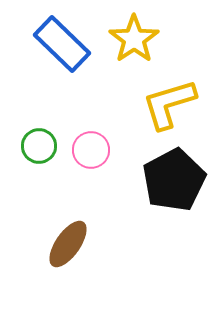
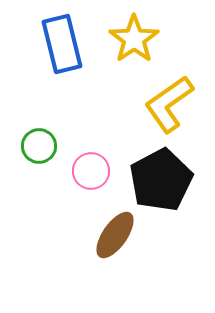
blue rectangle: rotated 32 degrees clockwise
yellow L-shape: rotated 18 degrees counterclockwise
pink circle: moved 21 px down
black pentagon: moved 13 px left
brown ellipse: moved 47 px right, 9 px up
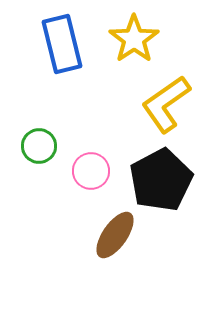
yellow L-shape: moved 3 px left
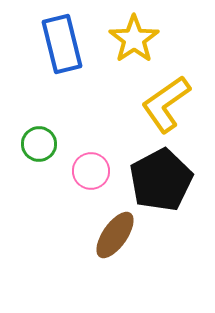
green circle: moved 2 px up
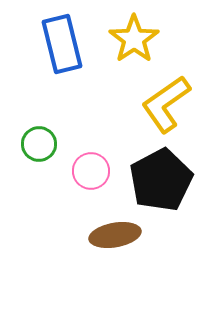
brown ellipse: rotated 45 degrees clockwise
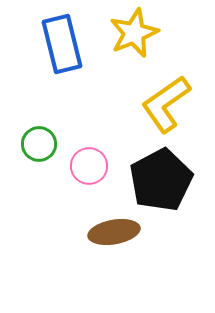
yellow star: moved 6 px up; rotated 12 degrees clockwise
pink circle: moved 2 px left, 5 px up
brown ellipse: moved 1 px left, 3 px up
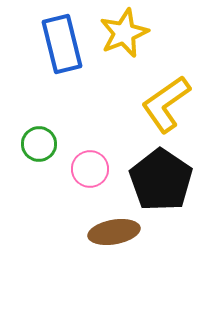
yellow star: moved 10 px left
pink circle: moved 1 px right, 3 px down
black pentagon: rotated 10 degrees counterclockwise
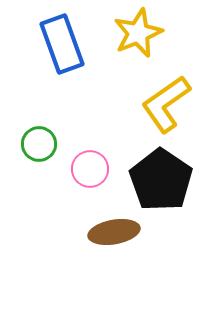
yellow star: moved 14 px right
blue rectangle: rotated 6 degrees counterclockwise
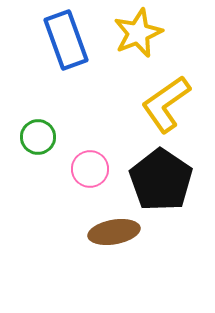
blue rectangle: moved 4 px right, 4 px up
green circle: moved 1 px left, 7 px up
